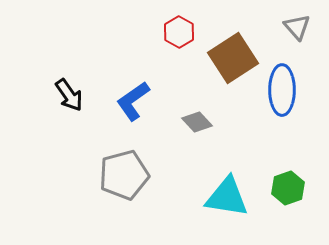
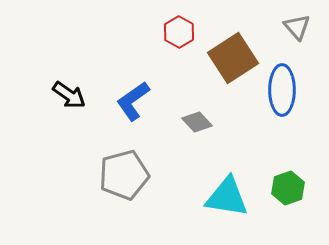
black arrow: rotated 20 degrees counterclockwise
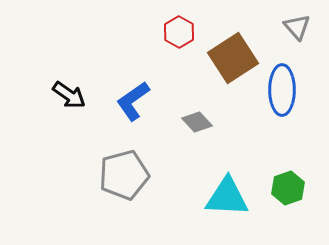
cyan triangle: rotated 6 degrees counterclockwise
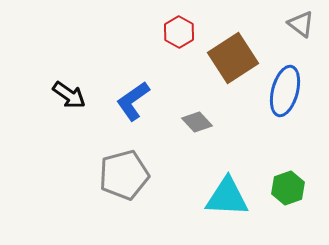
gray triangle: moved 4 px right, 3 px up; rotated 12 degrees counterclockwise
blue ellipse: moved 3 px right, 1 px down; rotated 15 degrees clockwise
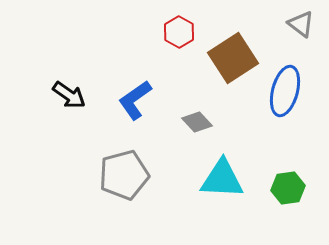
blue L-shape: moved 2 px right, 1 px up
green hexagon: rotated 12 degrees clockwise
cyan triangle: moved 5 px left, 18 px up
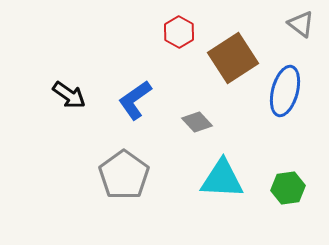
gray pentagon: rotated 21 degrees counterclockwise
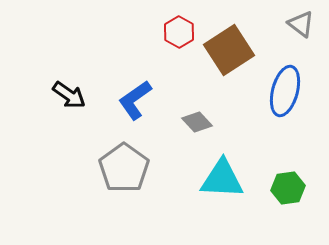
brown square: moved 4 px left, 8 px up
gray pentagon: moved 7 px up
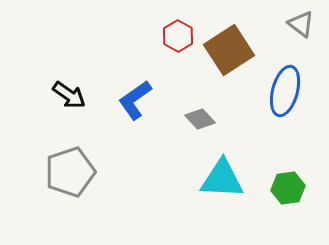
red hexagon: moved 1 px left, 4 px down
gray diamond: moved 3 px right, 3 px up
gray pentagon: moved 54 px left, 4 px down; rotated 18 degrees clockwise
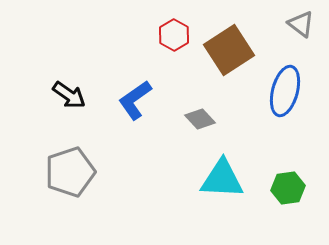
red hexagon: moved 4 px left, 1 px up
